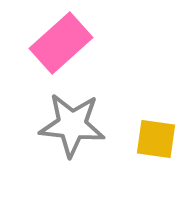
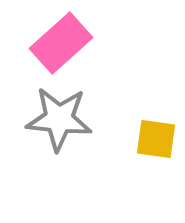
gray star: moved 13 px left, 6 px up
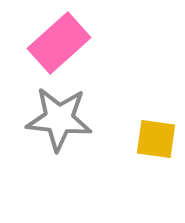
pink rectangle: moved 2 px left
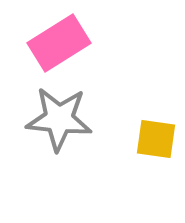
pink rectangle: rotated 10 degrees clockwise
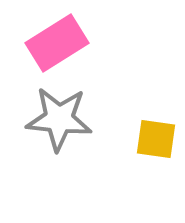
pink rectangle: moved 2 px left
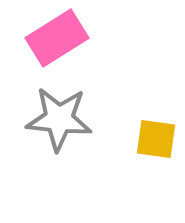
pink rectangle: moved 5 px up
